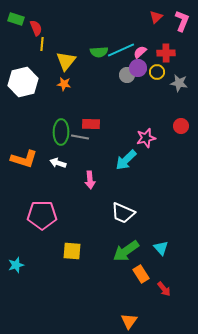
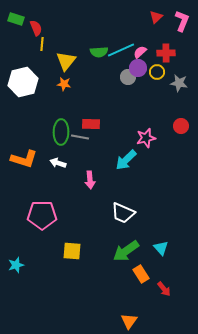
gray circle: moved 1 px right, 2 px down
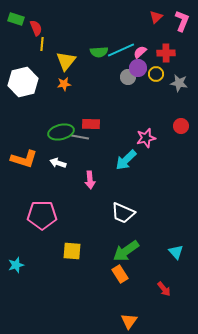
yellow circle: moved 1 px left, 2 px down
orange star: rotated 16 degrees counterclockwise
green ellipse: rotated 75 degrees clockwise
cyan triangle: moved 15 px right, 4 px down
orange rectangle: moved 21 px left
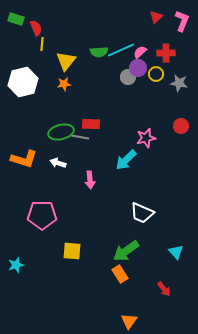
white trapezoid: moved 19 px right
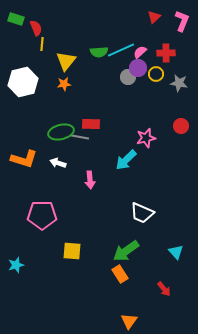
red triangle: moved 2 px left
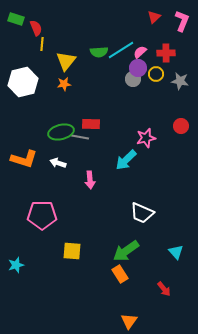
cyan line: rotated 8 degrees counterclockwise
gray circle: moved 5 px right, 2 px down
gray star: moved 1 px right, 2 px up
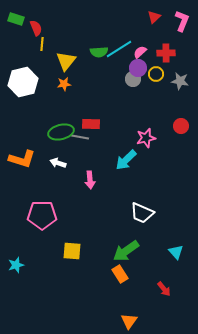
cyan line: moved 2 px left, 1 px up
orange L-shape: moved 2 px left
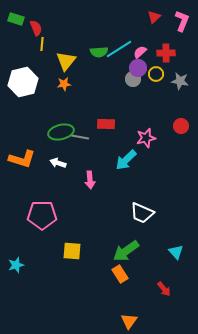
red rectangle: moved 15 px right
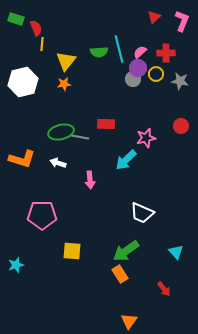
cyan line: rotated 72 degrees counterclockwise
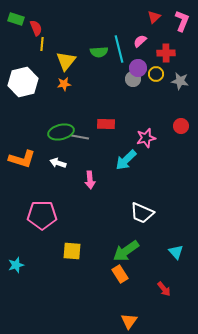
pink semicircle: moved 11 px up
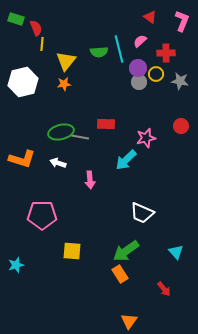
red triangle: moved 4 px left; rotated 40 degrees counterclockwise
gray circle: moved 6 px right, 3 px down
